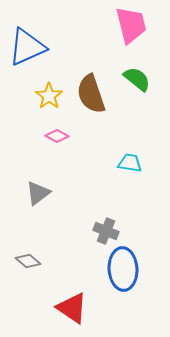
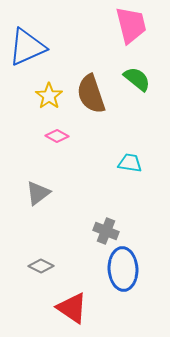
gray diamond: moved 13 px right, 5 px down; rotated 15 degrees counterclockwise
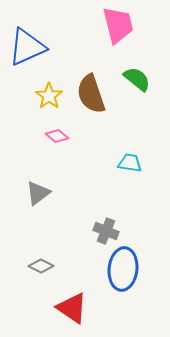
pink trapezoid: moved 13 px left
pink diamond: rotated 10 degrees clockwise
blue ellipse: rotated 9 degrees clockwise
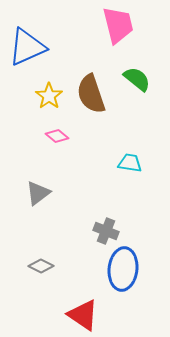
red triangle: moved 11 px right, 7 px down
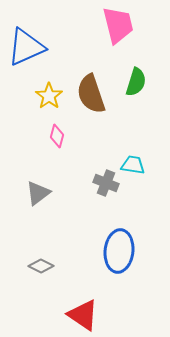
blue triangle: moved 1 px left
green semicircle: moved 1 px left, 3 px down; rotated 68 degrees clockwise
pink diamond: rotated 65 degrees clockwise
cyan trapezoid: moved 3 px right, 2 px down
gray cross: moved 48 px up
blue ellipse: moved 4 px left, 18 px up
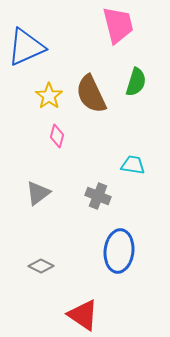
brown semicircle: rotated 6 degrees counterclockwise
gray cross: moved 8 px left, 13 px down
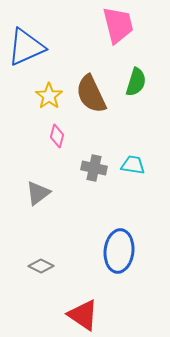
gray cross: moved 4 px left, 28 px up; rotated 10 degrees counterclockwise
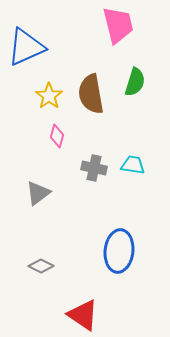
green semicircle: moved 1 px left
brown semicircle: rotated 15 degrees clockwise
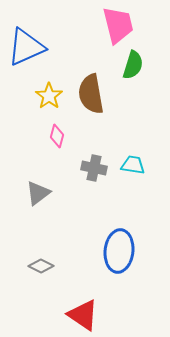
green semicircle: moved 2 px left, 17 px up
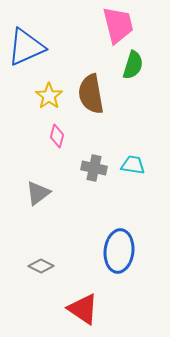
red triangle: moved 6 px up
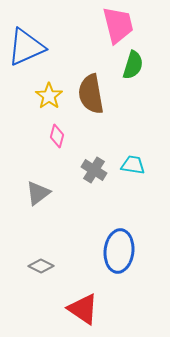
gray cross: moved 2 px down; rotated 20 degrees clockwise
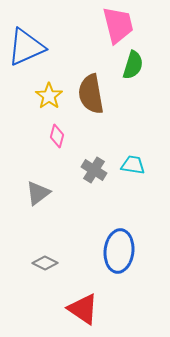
gray diamond: moved 4 px right, 3 px up
